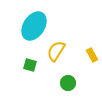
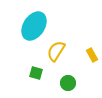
green square: moved 6 px right, 8 px down
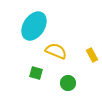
yellow semicircle: rotated 80 degrees clockwise
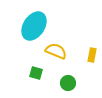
yellow rectangle: rotated 40 degrees clockwise
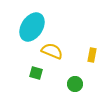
cyan ellipse: moved 2 px left, 1 px down
yellow semicircle: moved 4 px left
green circle: moved 7 px right, 1 px down
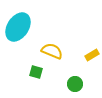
cyan ellipse: moved 14 px left
yellow rectangle: rotated 48 degrees clockwise
green square: moved 1 px up
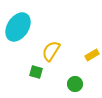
yellow semicircle: moved 1 px left; rotated 80 degrees counterclockwise
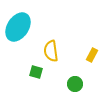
yellow semicircle: rotated 40 degrees counterclockwise
yellow rectangle: rotated 32 degrees counterclockwise
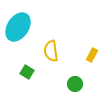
green square: moved 9 px left; rotated 16 degrees clockwise
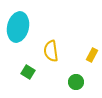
cyan ellipse: rotated 20 degrees counterclockwise
green square: moved 1 px right
green circle: moved 1 px right, 2 px up
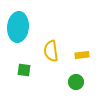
cyan ellipse: rotated 8 degrees counterclockwise
yellow rectangle: moved 10 px left; rotated 56 degrees clockwise
green square: moved 4 px left, 2 px up; rotated 24 degrees counterclockwise
